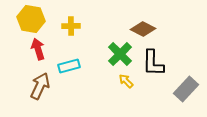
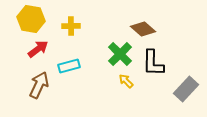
brown diamond: rotated 15 degrees clockwise
red arrow: rotated 70 degrees clockwise
brown arrow: moved 1 px left, 1 px up
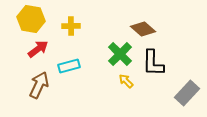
gray rectangle: moved 1 px right, 4 px down
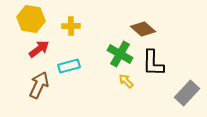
red arrow: moved 1 px right
green cross: rotated 15 degrees counterclockwise
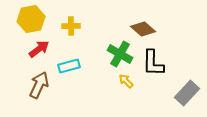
yellow hexagon: rotated 20 degrees counterclockwise
